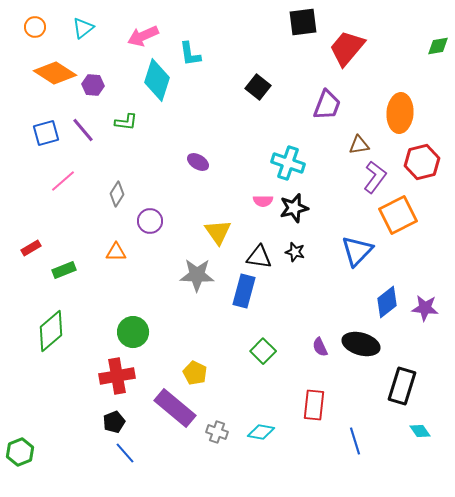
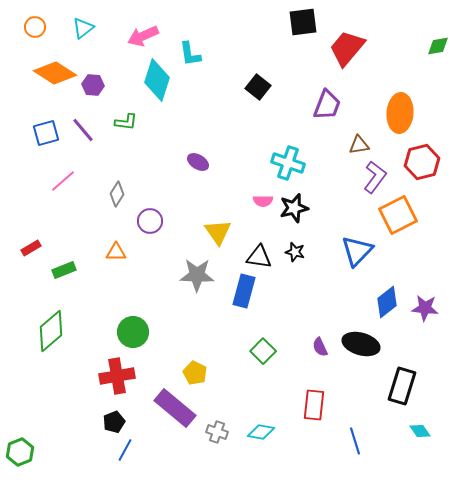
blue line at (125, 453): moved 3 px up; rotated 70 degrees clockwise
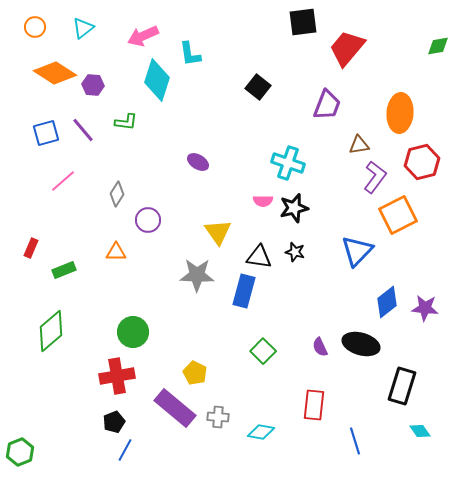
purple circle at (150, 221): moved 2 px left, 1 px up
red rectangle at (31, 248): rotated 36 degrees counterclockwise
gray cross at (217, 432): moved 1 px right, 15 px up; rotated 15 degrees counterclockwise
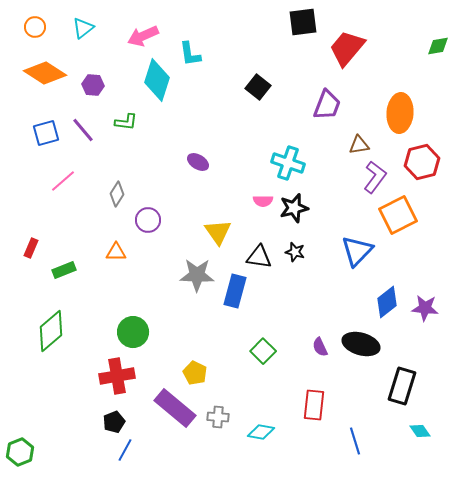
orange diamond at (55, 73): moved 10 px left
blue rectangle at (244, 291): moved 9 px left
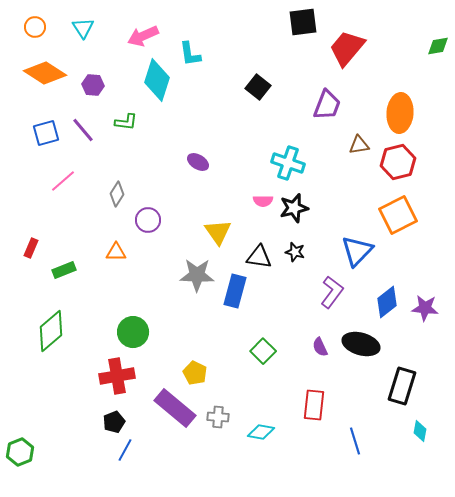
cyan triangle at (83, 28): rotated 25 degrees counterclockwise
red hexagon at (422, 162): moved 24 px left
purple L-shape at (375, 177): moved 43 px left, 115 px down
cyan diamond at (420, 431): rotated 45 degrees clockwise
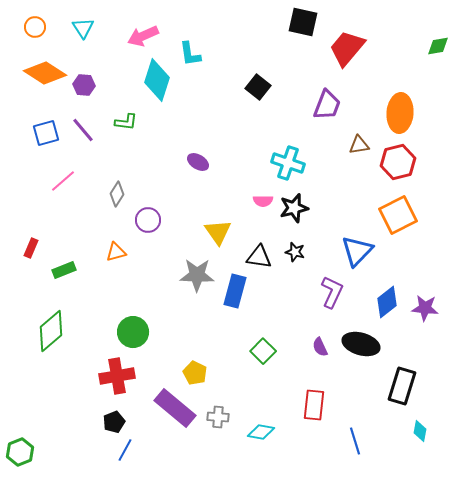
black square at (303, 22): rotated 20 degrees clockwise
purple hexagon at (93, 85): moved 9 px left
orange triangle at (116, 252): rotated 15 degrees counterclockwise
purple L-shape at (332, 292): rotated 12 degrees counterclockwise
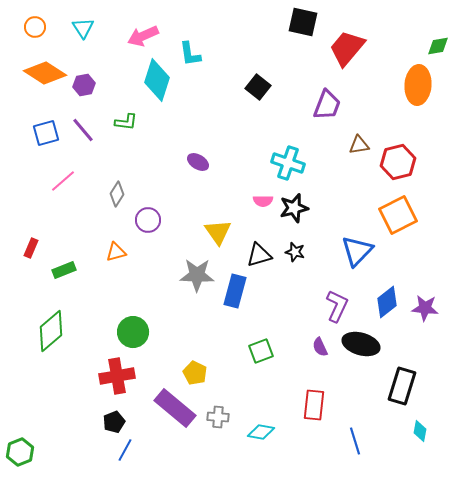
purple hexagon at (84, 85): rotated 15 degrees counterclockwise
orange ellipse at (400, 113): moved 18 px right, 28 px up
black triangle at (259, 257): moved 2 px up; rotated 24 degrees counterclockwise
purple L-shape at (332, 292): moved 5 px right, 14 px down
green square at (263, 351): moved 2 px left; rotated 25 degrees clockwise
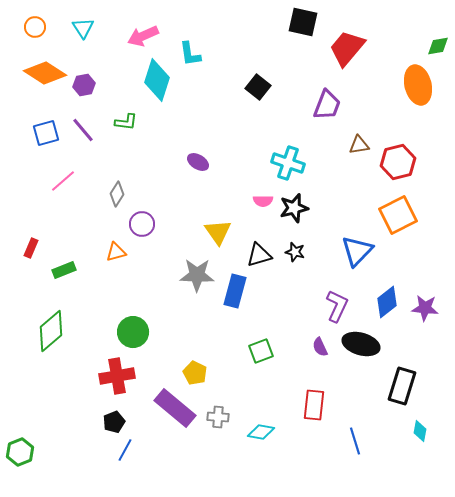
orange ellipse at (418, 85): rotated 18 degrees counterclockwise
purple circle at (148, 220): moved 6 px left, 4 px down
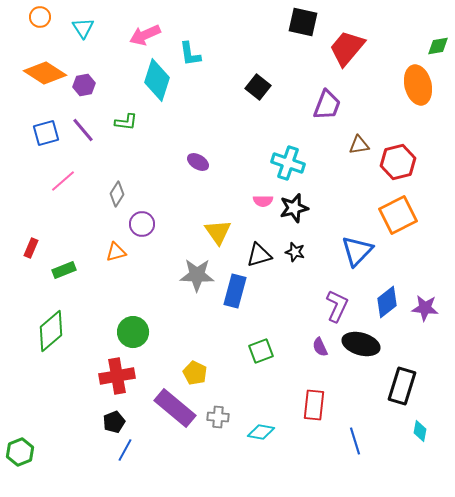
orange circle at (35, 27): moved 5 px right, 10 px up
pink arrow at (143, 36): moved 2 px right, 1 px up
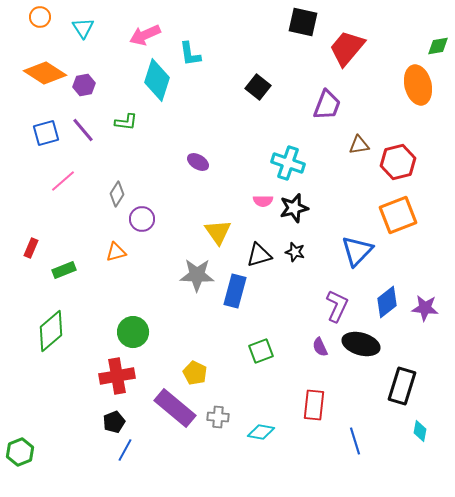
orange square at (398, 215): rotated 6 degrees clockwise
purple circle at (142, 224): moved 5 px up
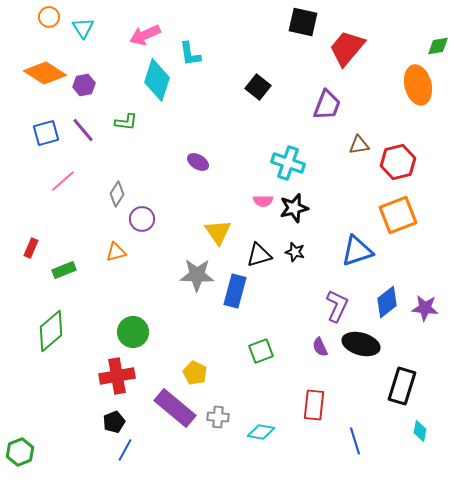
orange circle at (40, 17): moved 9 px right
blue triangle at (357, 251): rotated 28 degrees clockwise
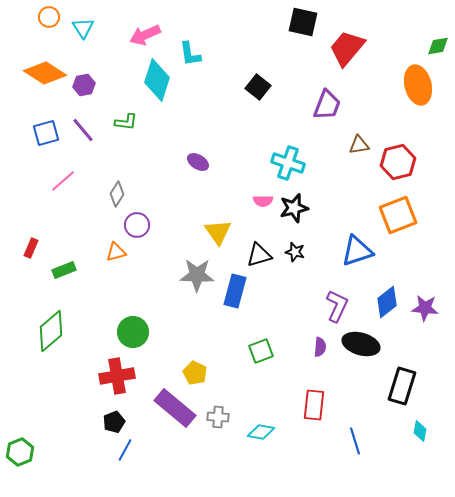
purple circle at (142, 219): moved 5 px left, 6 px down
purple semicircle at (320, 347): rotated 150 degrees counterclockwise
